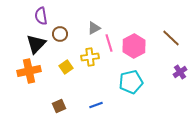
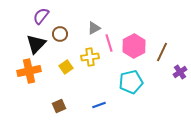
purple semicircle: rotated 48 degrees clockwise
brown line: moved 9 px left, 14 px down; rotated 72 degrees clockwise
blue line: moved 3 px right
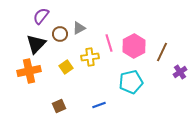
gray triangle: moved 15 px left
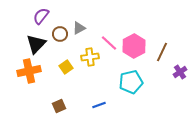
pink line: rotated 30 degrees counterclockwise
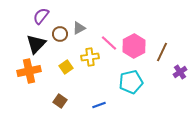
brown square: moved 1 px right, 5 px up; rotated 32 degrees counterclockwise
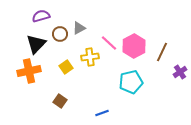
purple semicircle: rotated 36 degrees clockwise
blue line: moved 3 px right, 8 px down
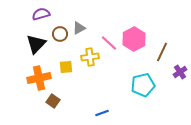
purple semicircle: moved 2 px up
pink hexagon: moved 7 px up
yellow square: rotated 32 degrees clockwise
orange cross: moved 10 px right, 7 px down
cyan pentagon: moved 12 px right, 3 px down
brown square: moved 7 px left
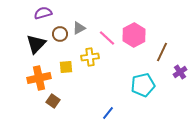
purple semicircle: moved 2 px right, 1 px up
pink hexagon: moved 4 px up
pink line: moved 2 px left, 5 px up
blue line: moved 6 px right; rotated 32 degrees counterclockwise
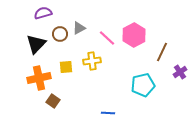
yellow cross: moved 2 px right, 4 px down
blue line: rotated 56 degrees clockwise
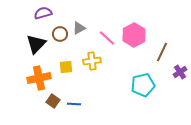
blue line: moved 34 px left, 9 px up
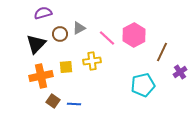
orange cross: moved 2 px right, 2 px up
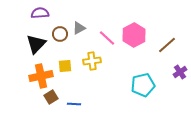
purple semicircle: moved 3 px left; rotated 12 degrees clockwise
brown line: moved 5 px right, 7 px up; rotated 24 degrees clockwise
yellow square: moved 1 px left, 1 px up
brown square: moved 2 px left, 4 px up; rotated 24 degrees clockwise
